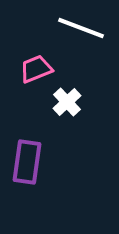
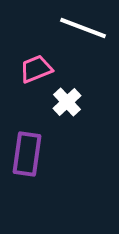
white line: moved 2 px right
purple rectangle: moved 8 px up
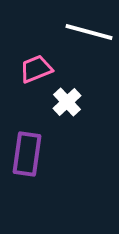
white line: moved 6 px right, 4 px down; rotated 6 degrees counterclockwise
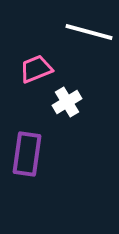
white cross: rotated 12 degrees clockwise
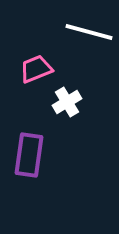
purple rectangle: moved 2 px right, 1 px down
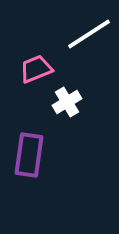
white line: moved 2 px down; rotated 48 degrees counterclockwise
